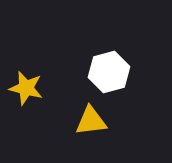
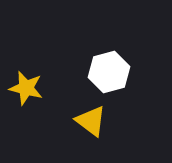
yellow triangle: rotated 44 degrees clockwise
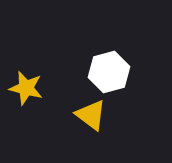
yellow triangle: moved 6 px up
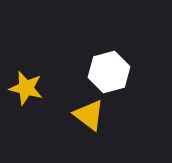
yellow triangle: moved 2 px left
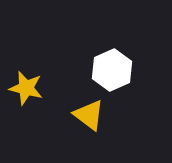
white hexagon: moved 3 px right, 2 px up; rotated 9 degrees counterclockwise
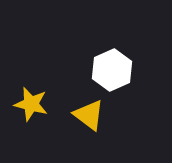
yellow star: moved 5 px right, 16 px down
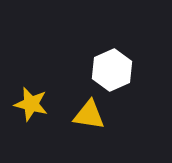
yellow triangle: rotated 28 degrees counterclockwise
